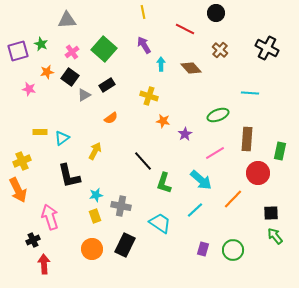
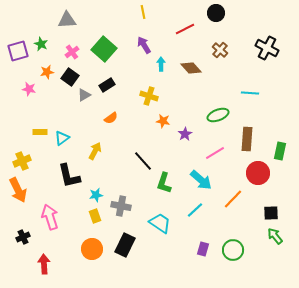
red line at (185, 29): rotated 54 degrees counterclockwise
black cross at (33, 240): moved 10 px left, 3 px up
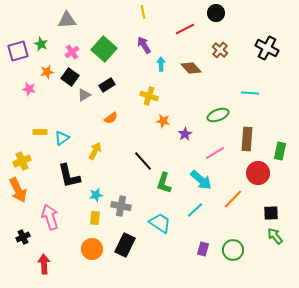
yellow rectangle at (95, 216): moved 2 px down; rotated 24 degrees clockwise
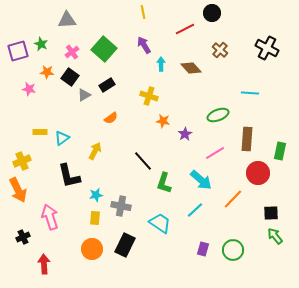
black circle at (216, 13): moved 4 px left
orange star at (47, 72): rotated 16 degrees clockwise
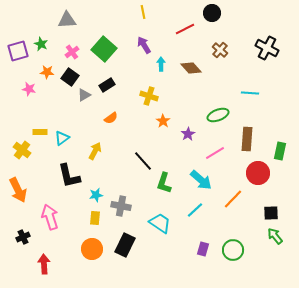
orange star at (163, 121): rotated 24 degrees clockwise
purple star at (185, 134): moved 3 px right
yellow cross at (22, 161): moved 11 px up; rotated 30 degrees counterclockwise
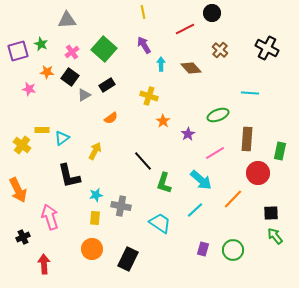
yellow rectangle at (40, 132): moved 2 px right, 2 px up
yellow cross at (22, 150): moved 5 px up
black rectangle at (125, 245): moved 3 px right, 14 px down
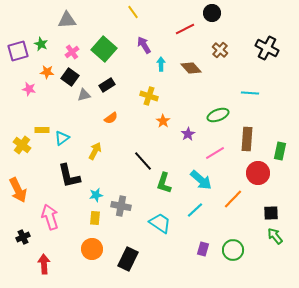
yellow line at (143, 12): moved 10 px left; rotated 24 degrees counterclockwise
gray triangle at (84, 95): rotated 16 degrees clockwise
